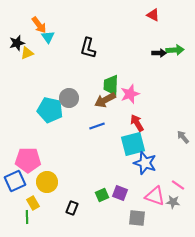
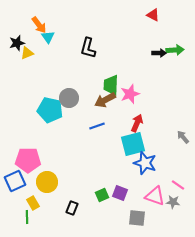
red arrow: rotated 54 degrees clockwise
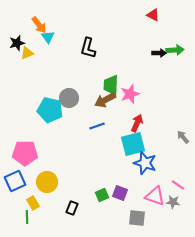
pink pentagon: moved 3 px left, 7 px up
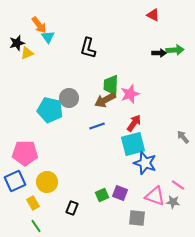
red arrow: moved 3 px left; rotated 12 degrees clockwise
green line: moved 9 px right, 9 px down; rotated 32 degrees counterclockwise
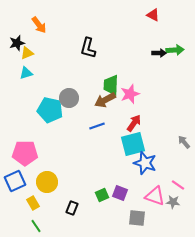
cyan triangle: moved 22 px left, 36 px down; rotated 48 degrees clockwise
gray arrow: moved 1 px right, 5 px down
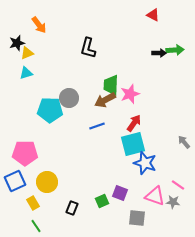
cyan pentagon: rotated 10 degrees counterclockwise
green square: moved 6 px down
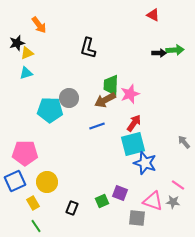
pink triangle: moved 2 px left, 5 px down
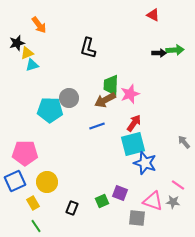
cyan triangle: moved 6 px right, 8 px up
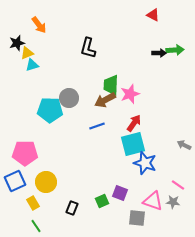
gray arrow: moved 3 px down; rotated 24 degrees counterclockwise
yellow circle: moved 1 px left
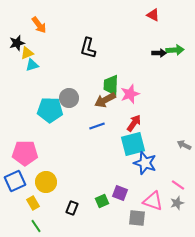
gray star: moved 4 px right, 1 px down; rotated 24 degrees counterclockwise
